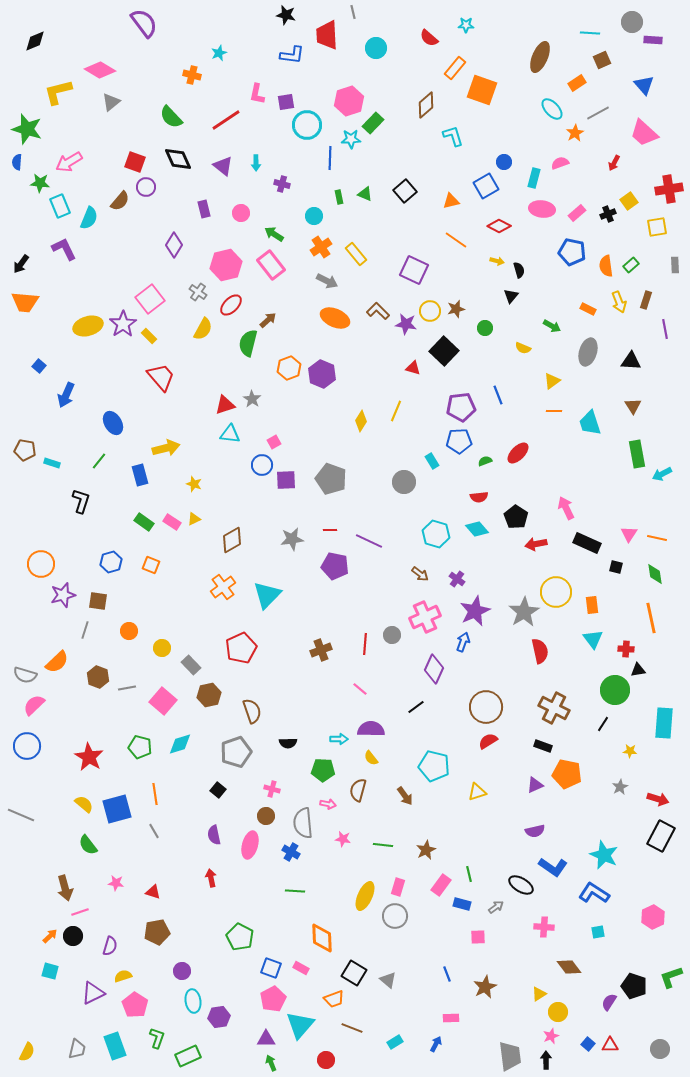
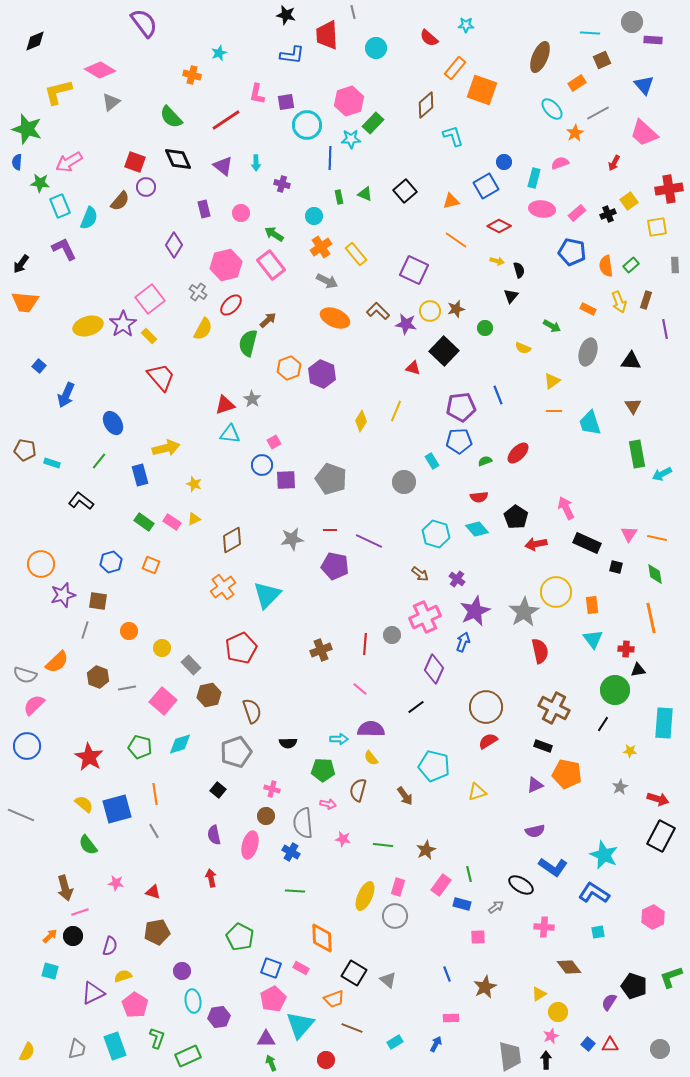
black L-shape at (81, 501): rotated 70 degrees counterclockwise
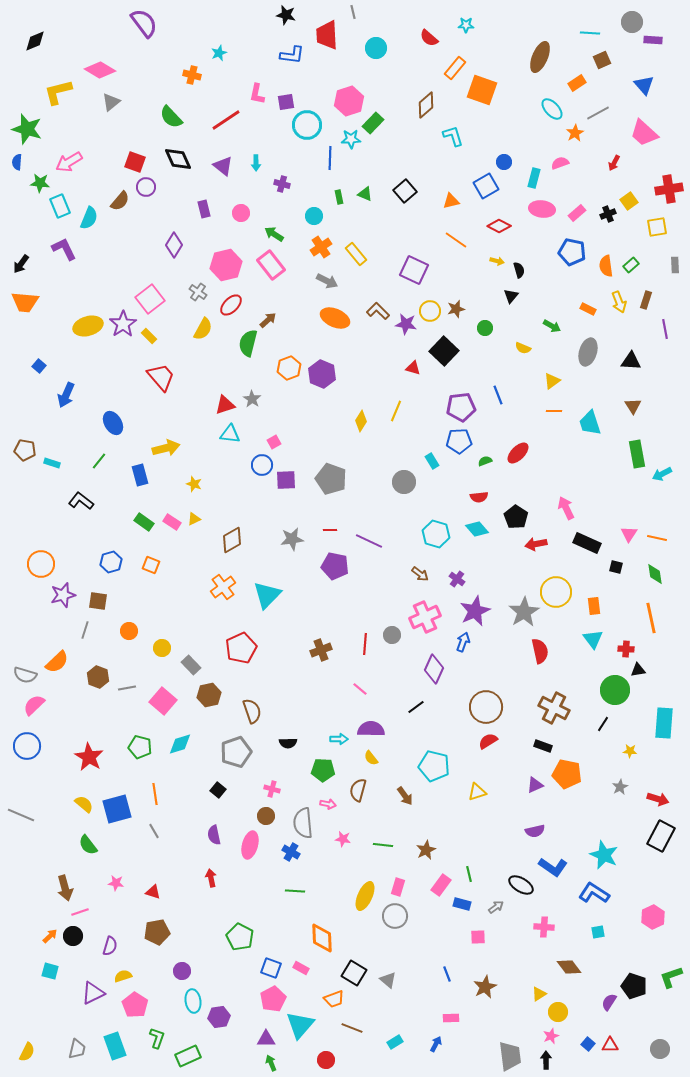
orange rectangle at (592, 605): moved 2 px right, 1 px down
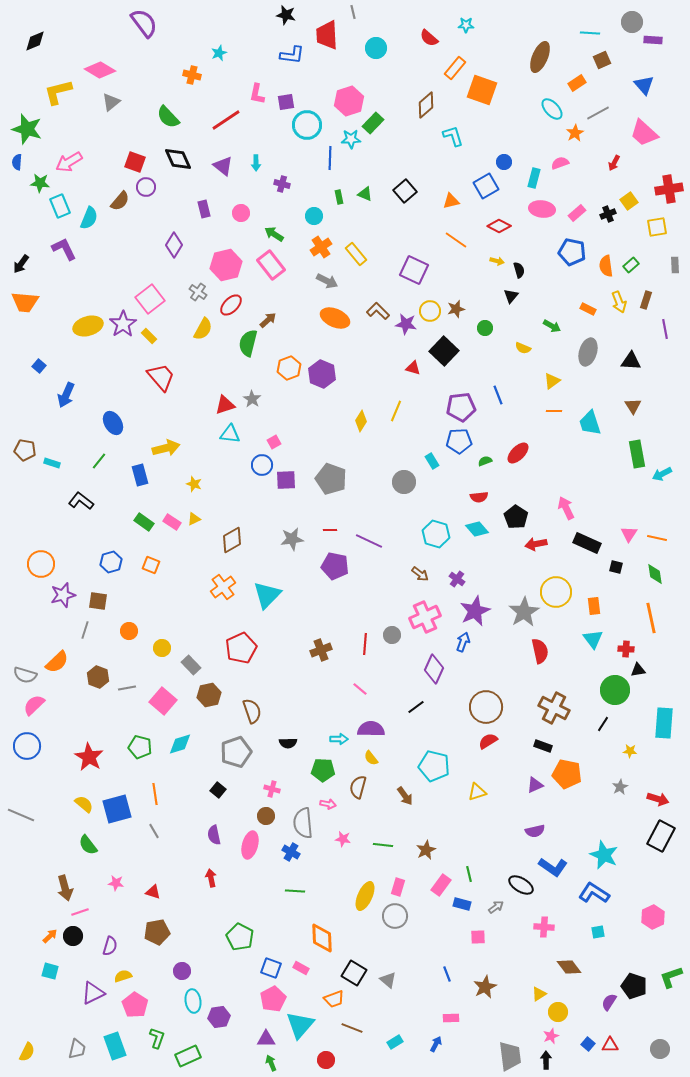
green semicircle at (171, 117): moved 3 px left
brown semicircle at (358, 790): moved 3 px up
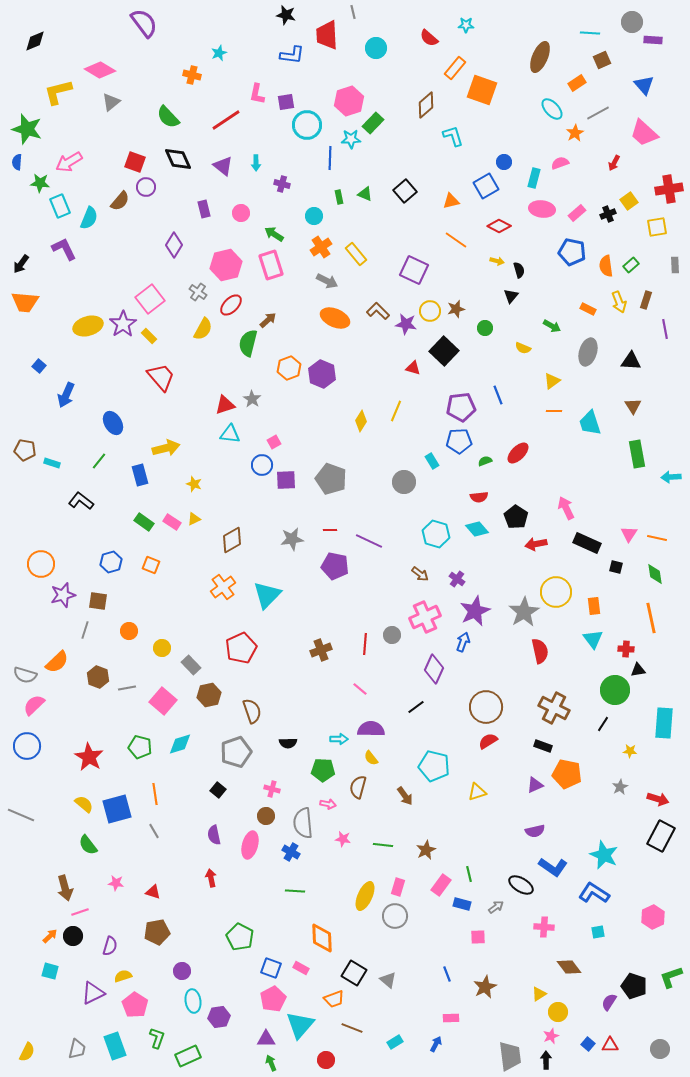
pink rectangle at (271, 265): rotated 20 degrees clockwise
cyan arrow at (662, 474): moved 9 px right, 3 px down; rotated 24 degrees clockwise
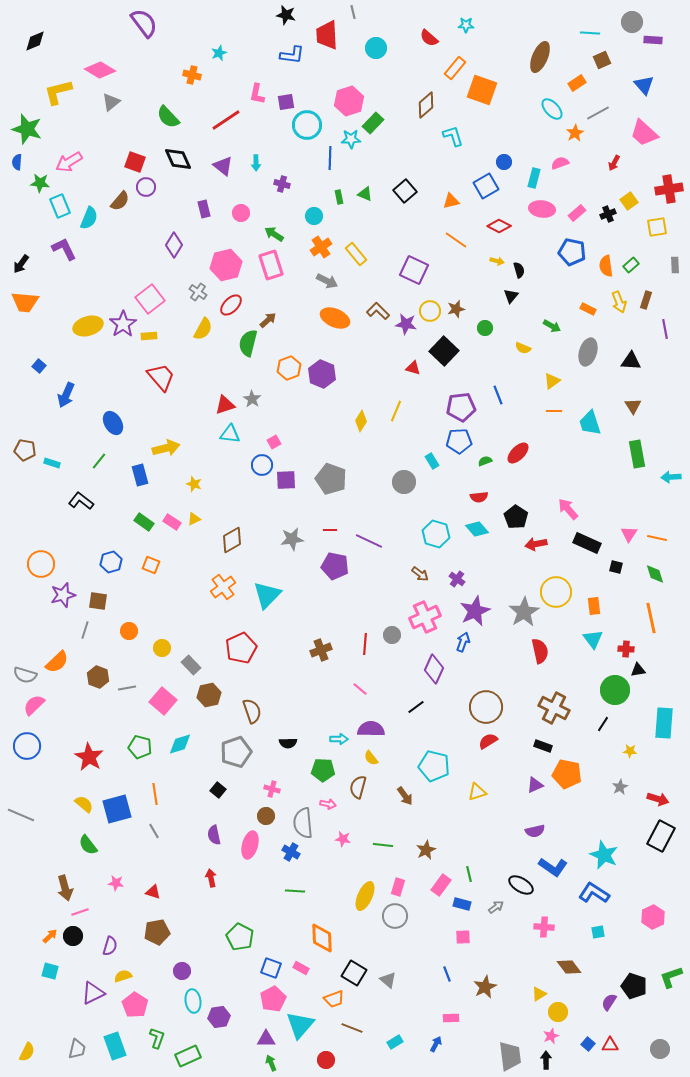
yellow rectangle at (149, 336): rotated 49 degrees counterclockwise
pink arrow at (566, 508): moved 2 px right, 1 px down; rotated 15 degrees counterclockwise
green diamond at (655, 574): rotated 10 degrees counterclockwise
pink square at (478, 937): moved 15 px left
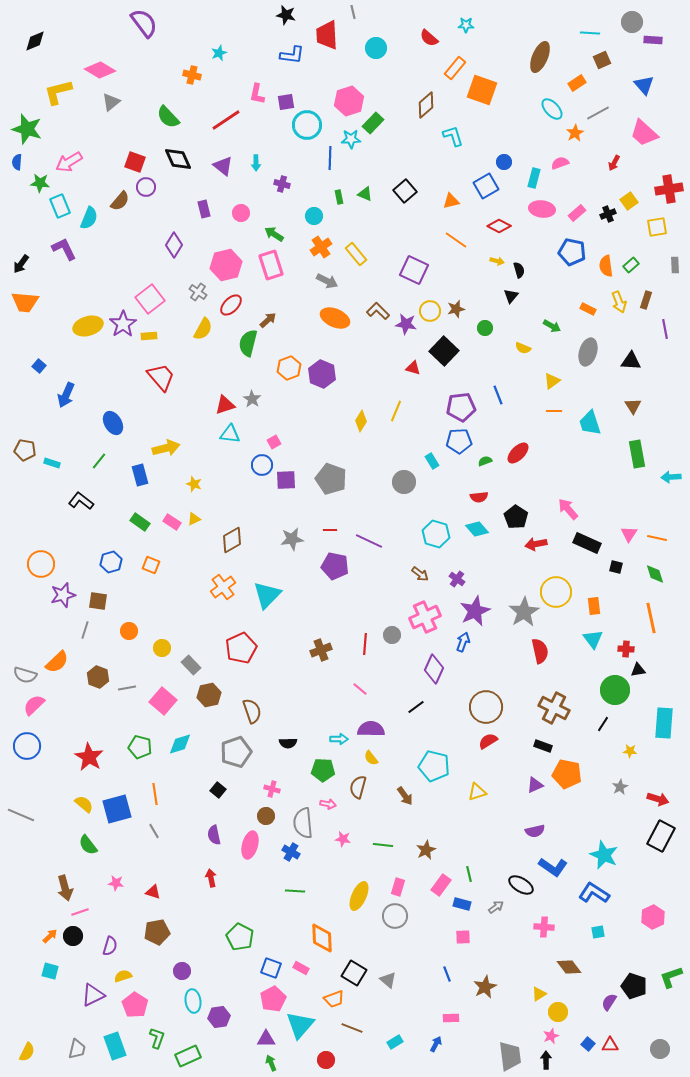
green rectangle at (144, 522): moved 4 px left
yellow ellipse at (365, 896): moved 6 px left
purple triangle at (93, 993): moved 2 px down
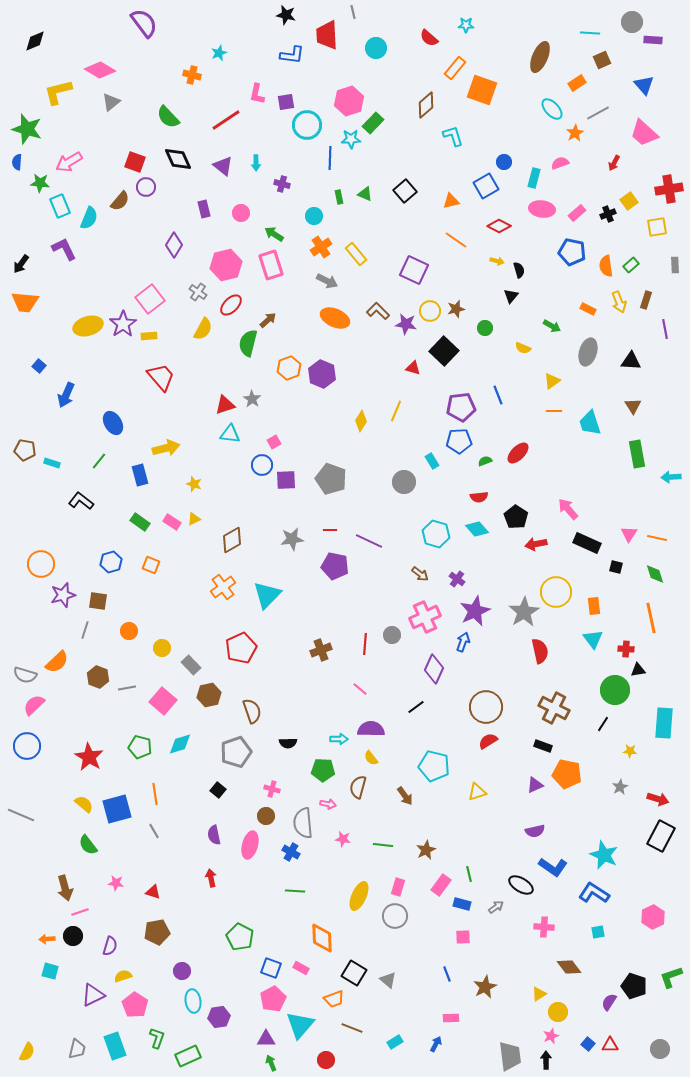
orange arrow at (50, 936): moved 3 px left, 3 px down; rotated 140 degrees counterclockwise
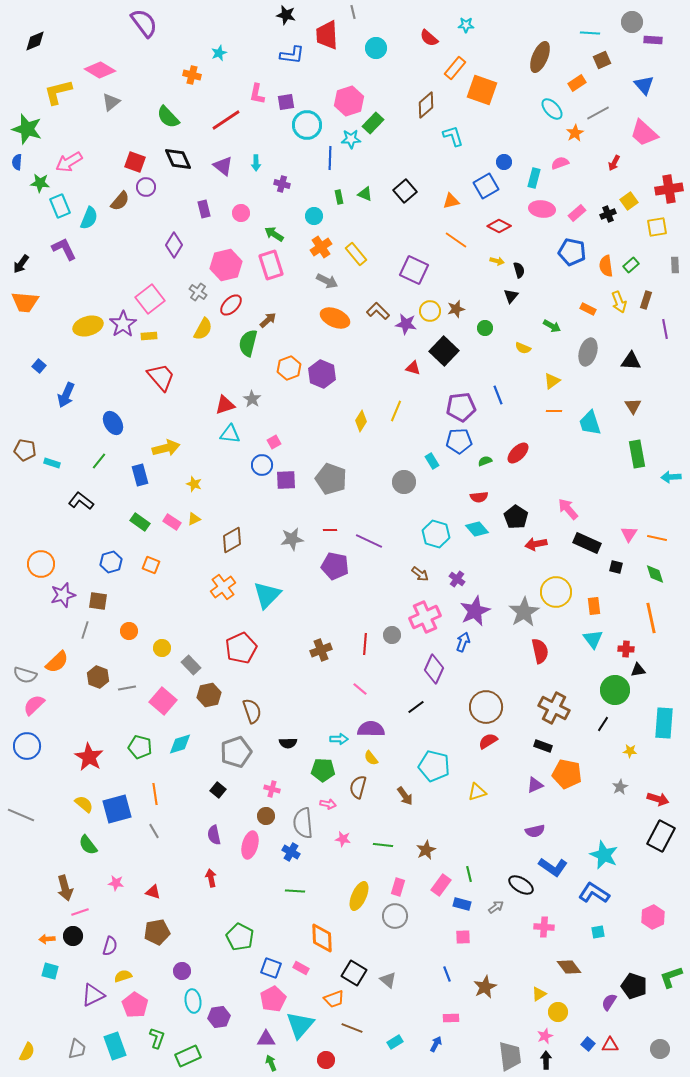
pink star at (551, 1036): moved 6 px left
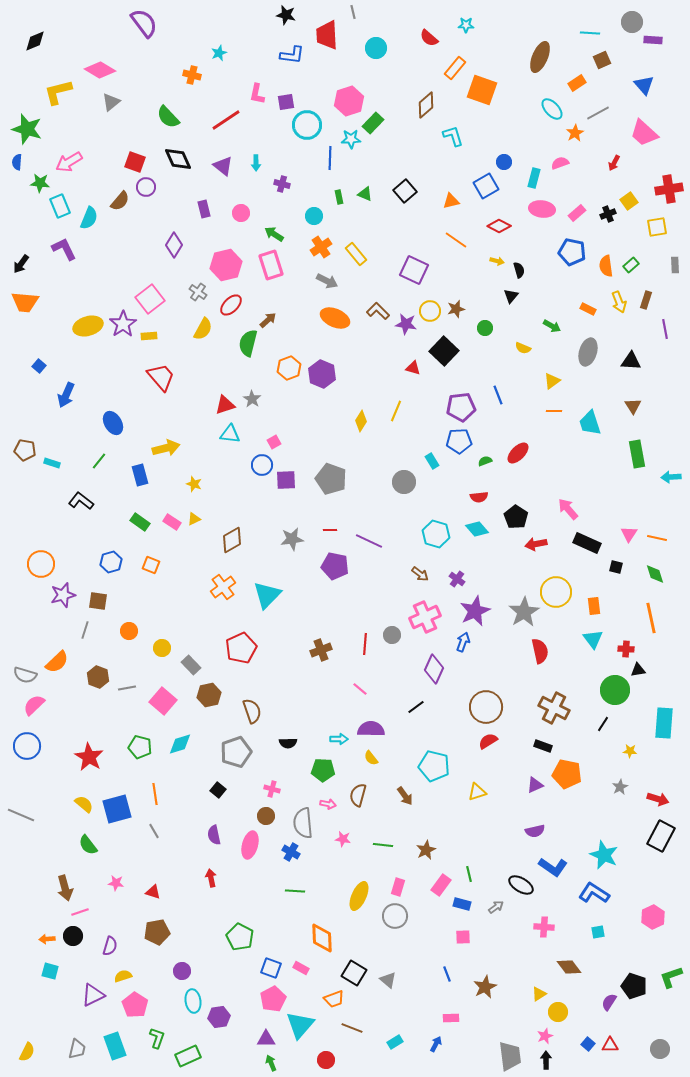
brown semicircle at (358, 787): moved 8 px down
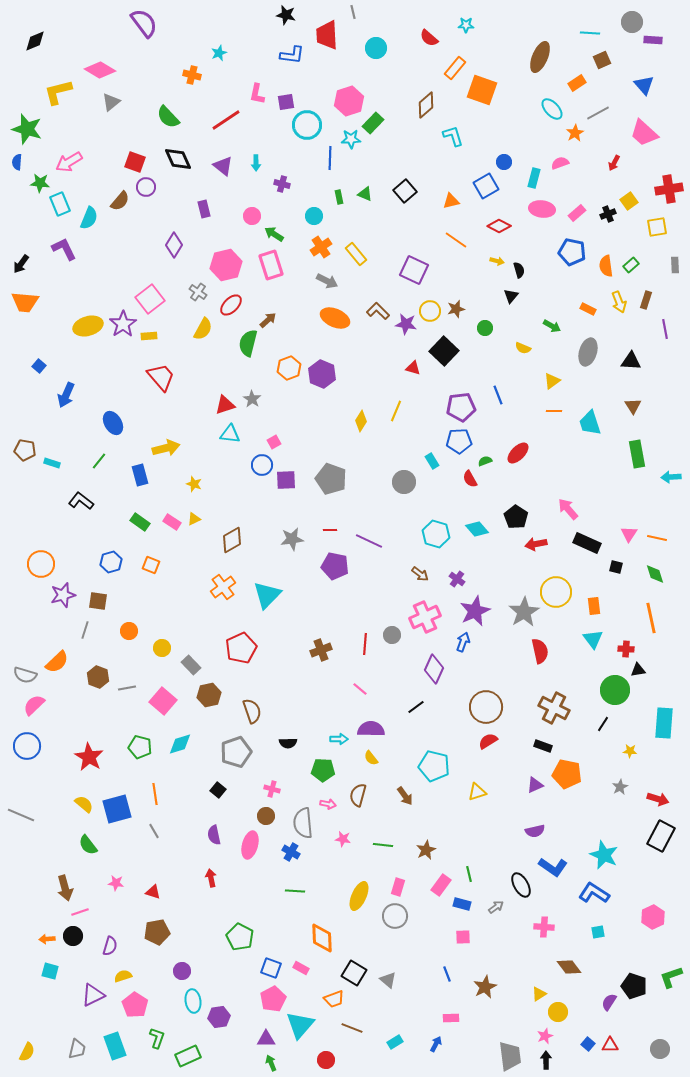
cyan rectangle at (60, 206): moved 2 px up
pink circle at (241, 213): moved 11 px right, 3 px down
red semicircle at (479, 497): moved 9 px left, 18 px up; rotated 66 degrees clockwise
black ellipse at (521, 885): rotated 30 degrees clockwise
